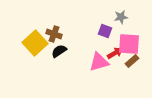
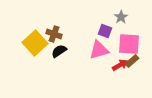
gray star: rotated 24 degrees counterclockwise
red arrow: moved 5 px right, 12 px down
pink triangle: moved 12 px up
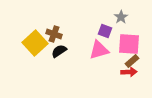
red arrow: moved 9 px right, 7 px down; rotated 28 degrees clockwise
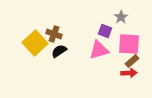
red arrow: moved 1 px down
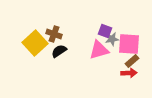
gray star: moved 9 px left, 22 px down; rotated 24 degrees clockwise
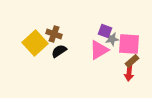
pink triangle: rotated 15 degrees counterclockwise
red arrow: rotated 98 degrees clockwise
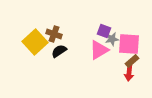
purple square: moved 1 px left
yellow square: moved 1 px up
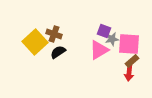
black semicircle: moved 1 px left, 1 px down
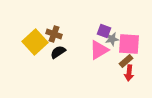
brown rectangle: moved 6 px left
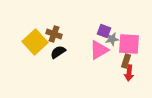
brown rectangle: rotated 32 degrees counterclockwise
